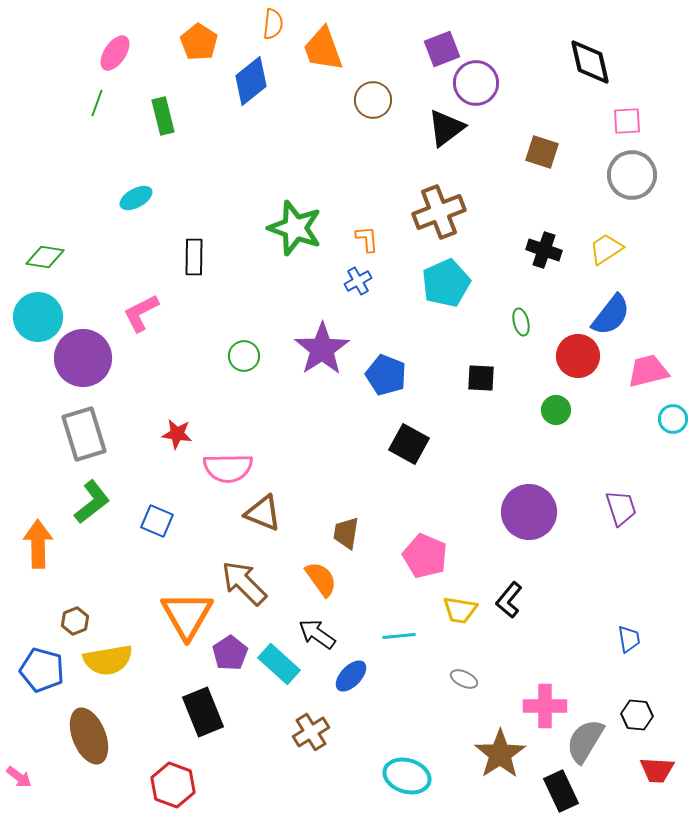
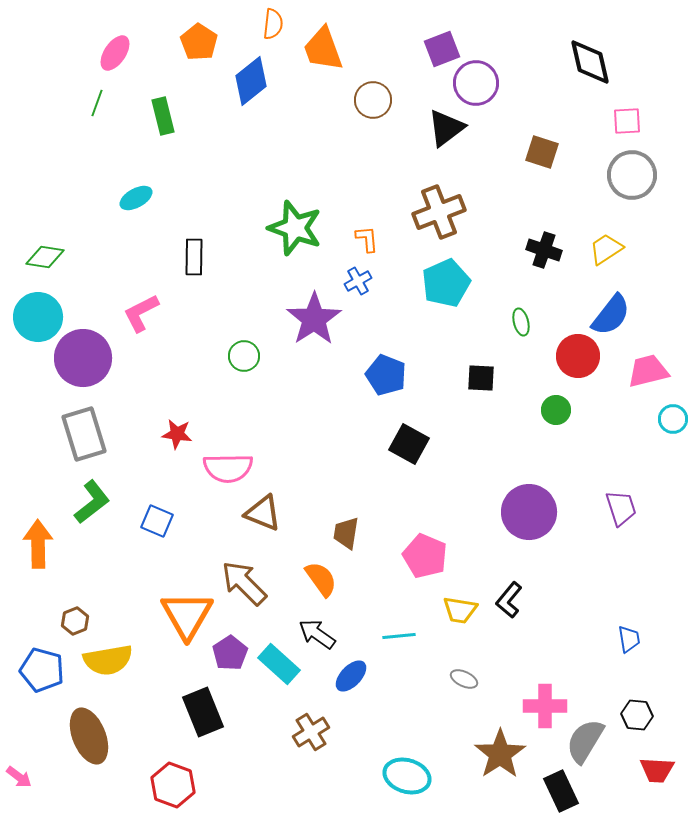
purple star at (322, 349): moved 8 px left, 30 px up
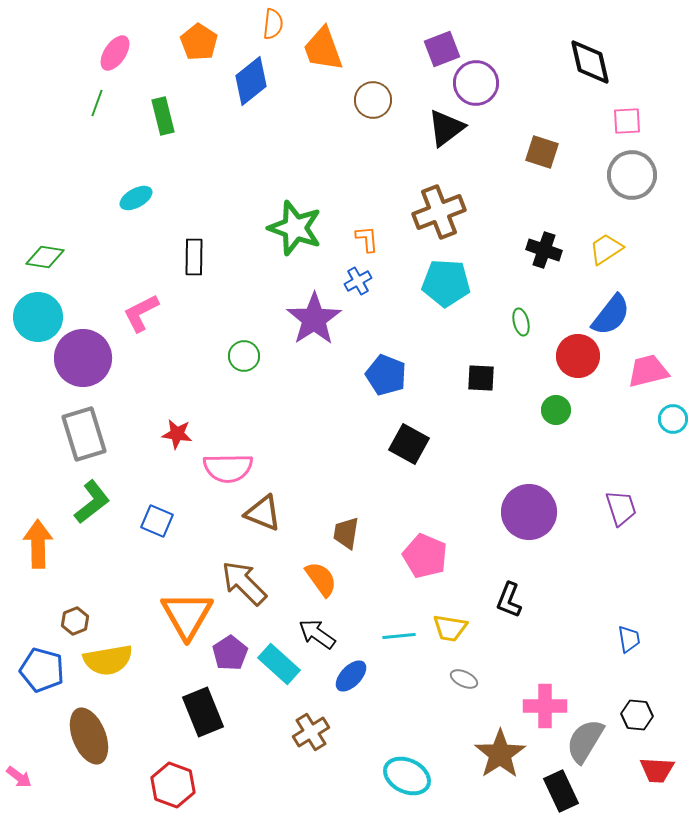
cyan pentagon at (446, 283): rotated 27 degrees clockwise
black L-shape at (509, 600): rotated 18 degrees counterclockwise
yellow trapezoid at (460, 610): moved 10 px left, 18 px down
cyan ellipse at (407, 776): rotated 9 degrees clockwise
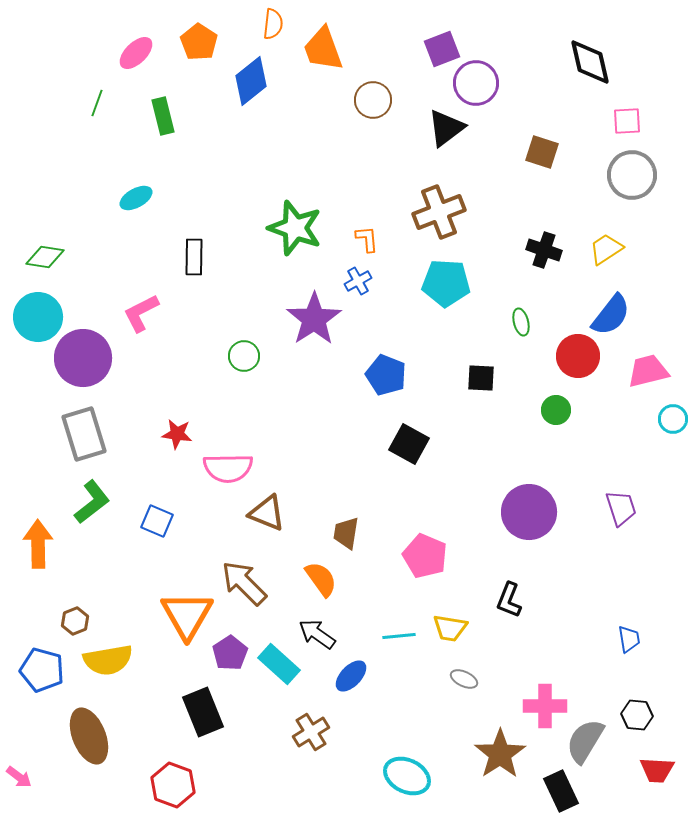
pink ellipse at (115, 53): moved 21 px right; rotated 12 degrees clockwise
brown triangle at (263, 513): moved 4 px right
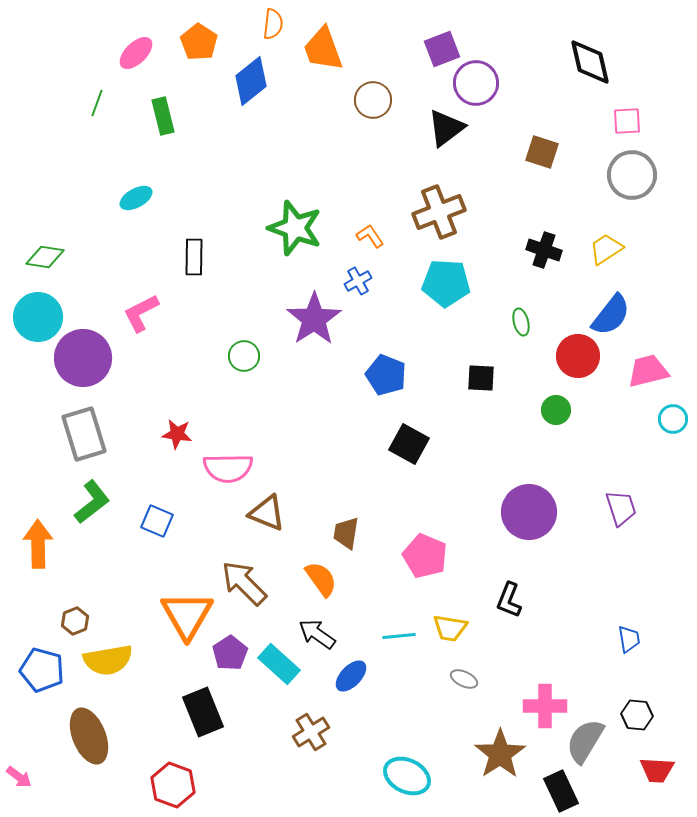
orange L-shape at (367, 239): moved 3 px right, 3 px up; rotated 28 degrees counterclockwise
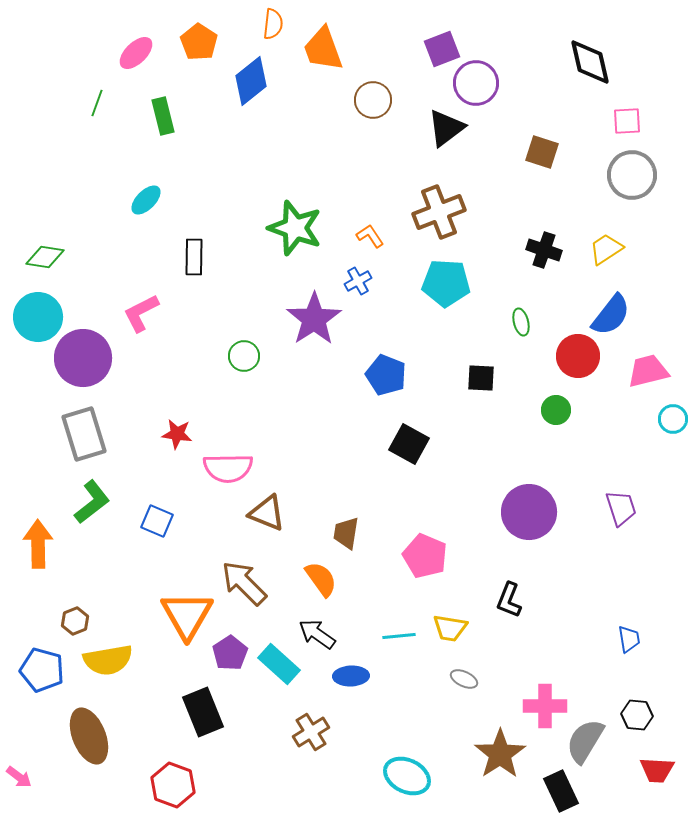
cyan ellipse at (136, 198): moved 10 px right, 2 px down; rotated 16 degrees counterclockwise
blue ellipse at (351, 676): rotated 44 degrees clockwise
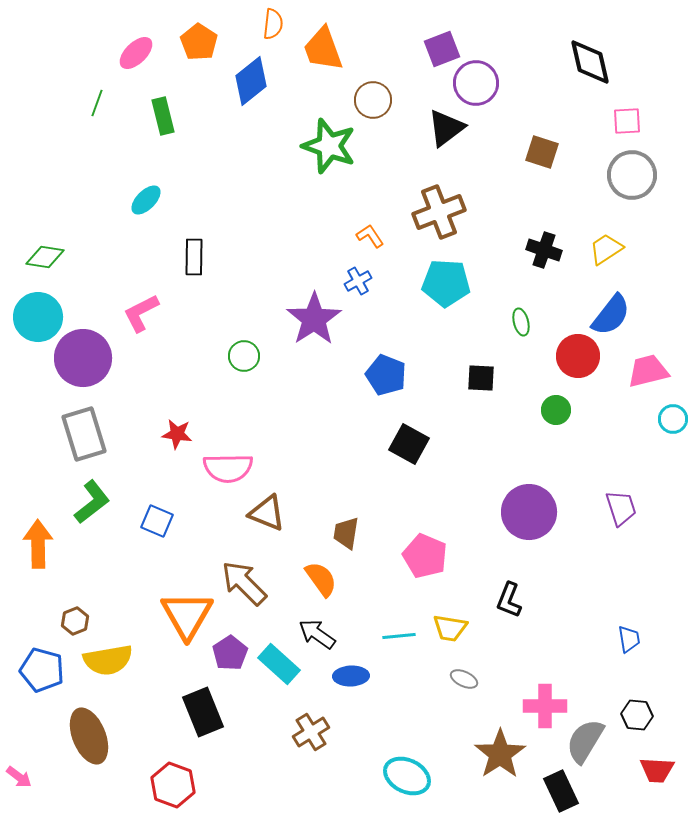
green star at (295, 228): moved 34 px right, 82 px up
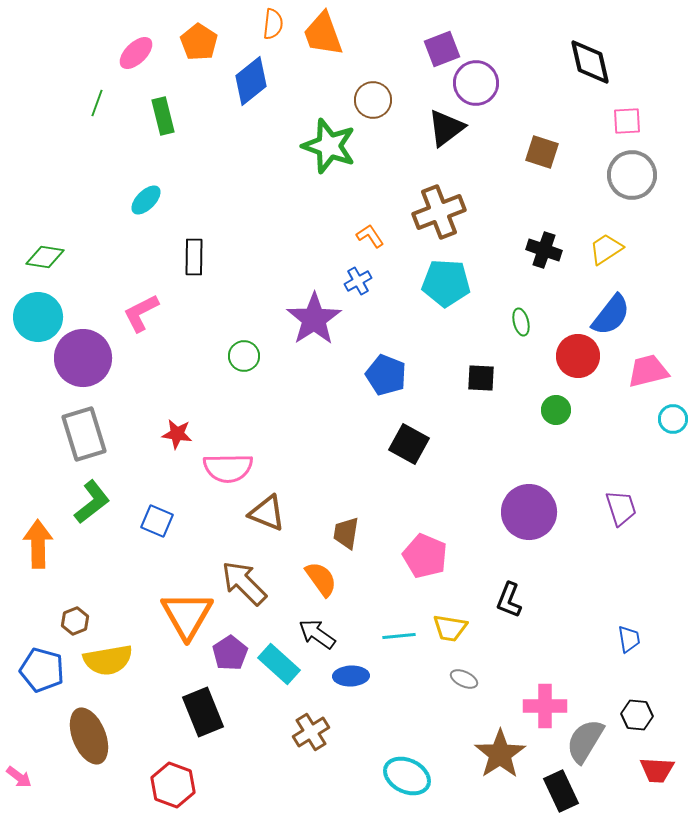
orange trapezoid at (323, 49): moved 15 px up
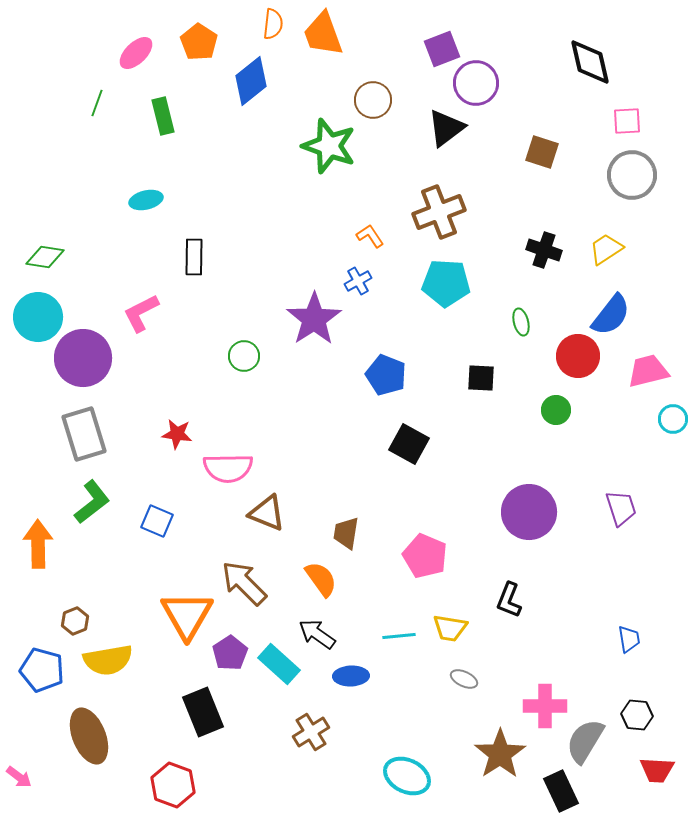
cyan ellipse at (146, 200): rotated 32 degrees clockwise
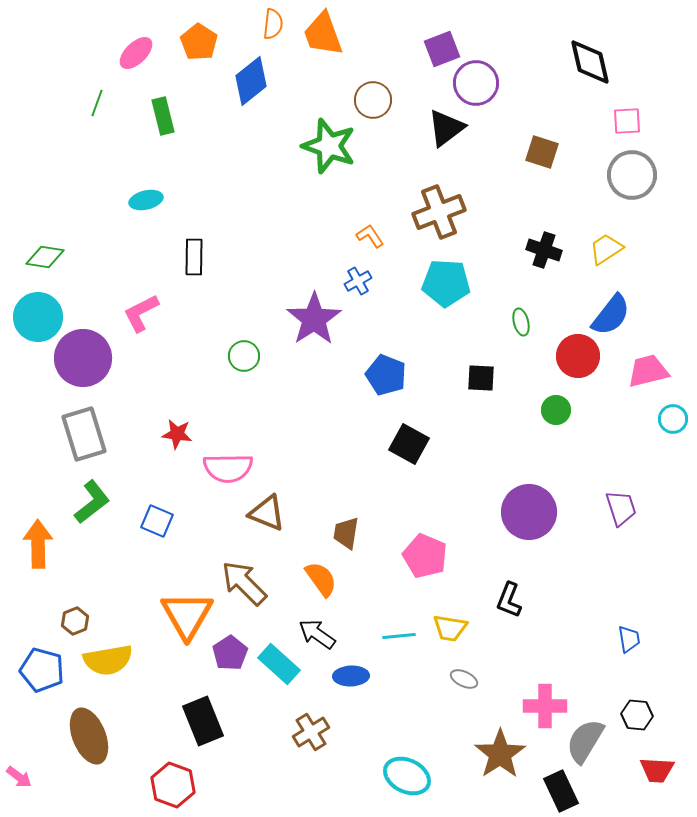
black rectangle at (203, 712): moved 9 px down
